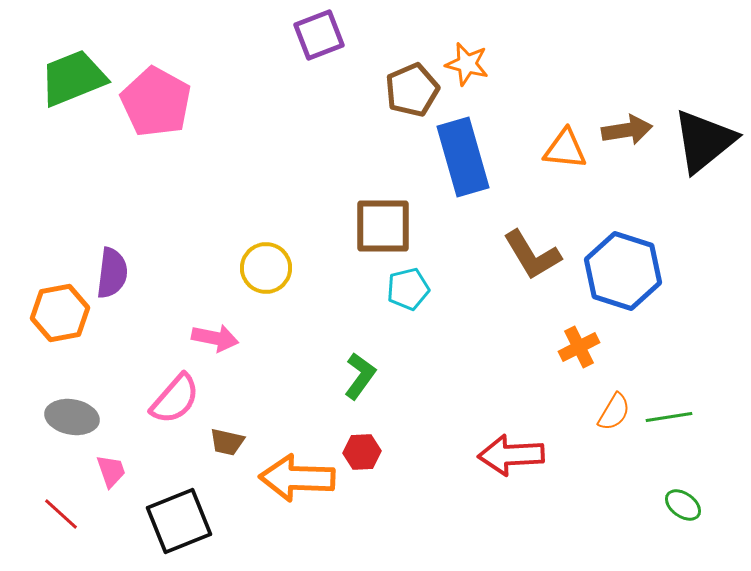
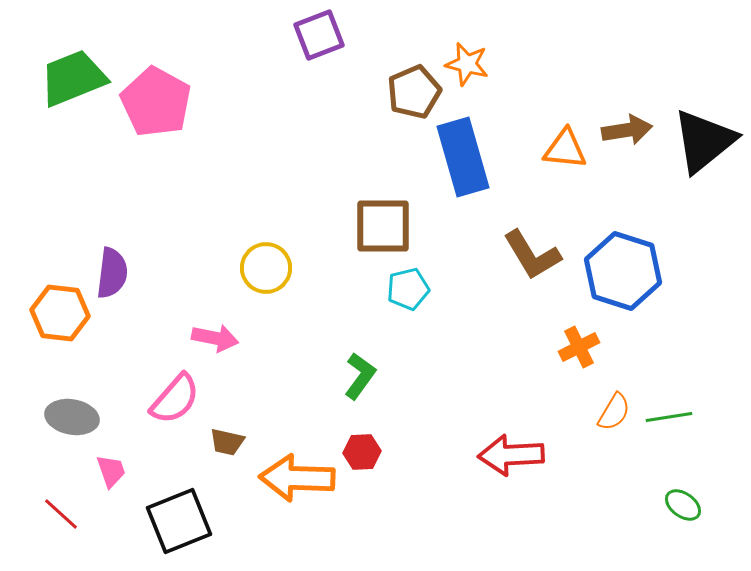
brown pentagon: moved 2 px right, 2 px down
orange hexagon: rotated 18 degrees clockwise
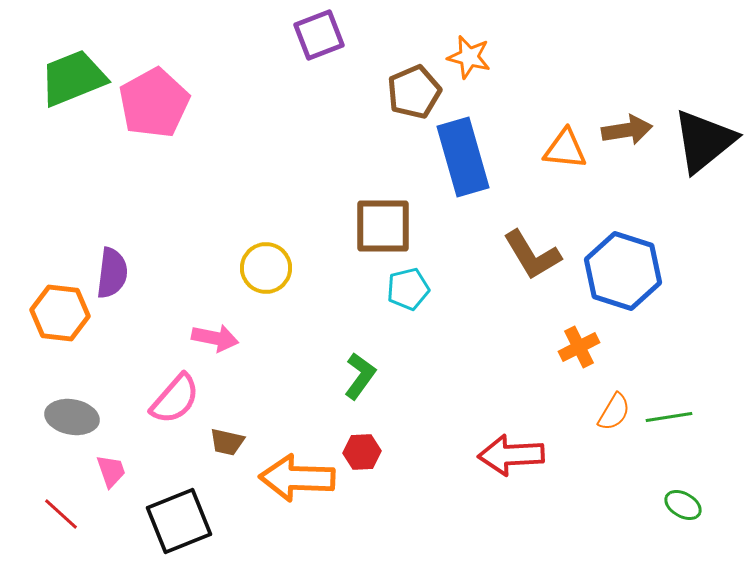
orange star: moved 2 px right, 7 px up
pink pentagon: moved 2 px left, 1 px down; rotated 14 degrees clockwise
green ellipse: rotated 6 degrees counterclockwise
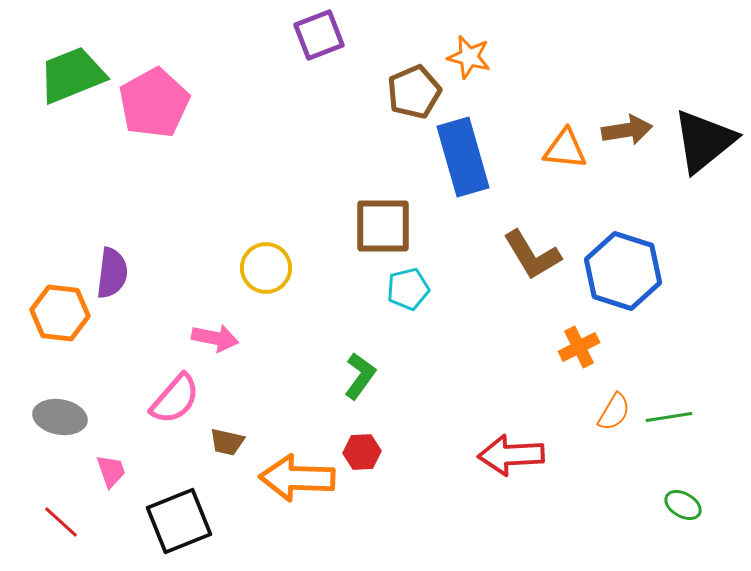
green trapezoid: moved 1 px left, 3 px up
gray ellipse: moved 12 px left
red line: moved 8 px down
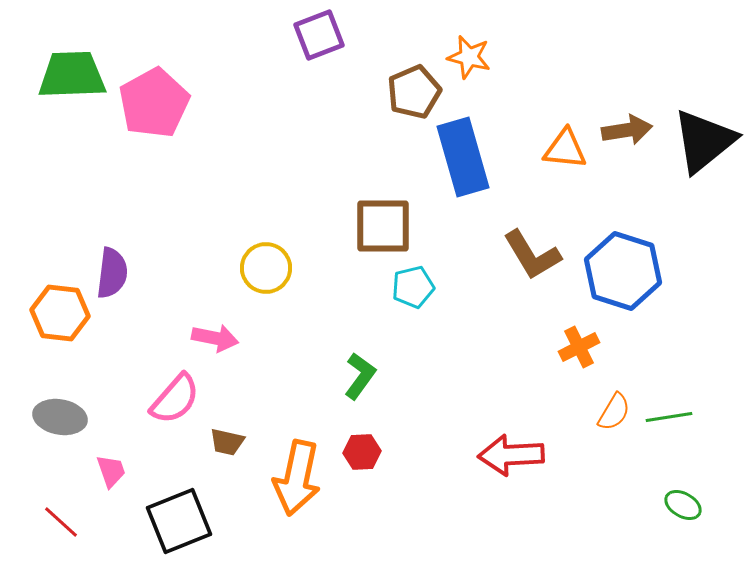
green trapezoid: rotated 20 degrees clockwise
cyan pentagon: moved 5 px right, 2 px up
orange arrow: rotated 80 degrees counterclockwise
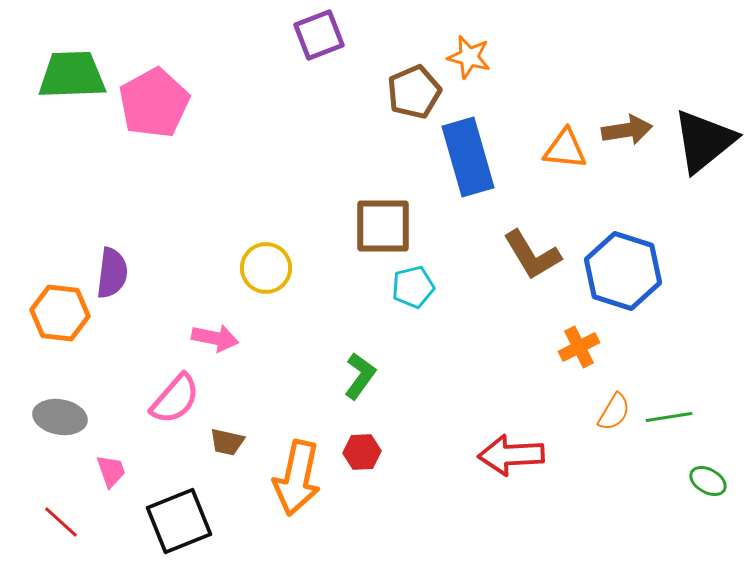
blue rectangle: moved 5 px right
green ellipse: moved 25 px right, 24 px up
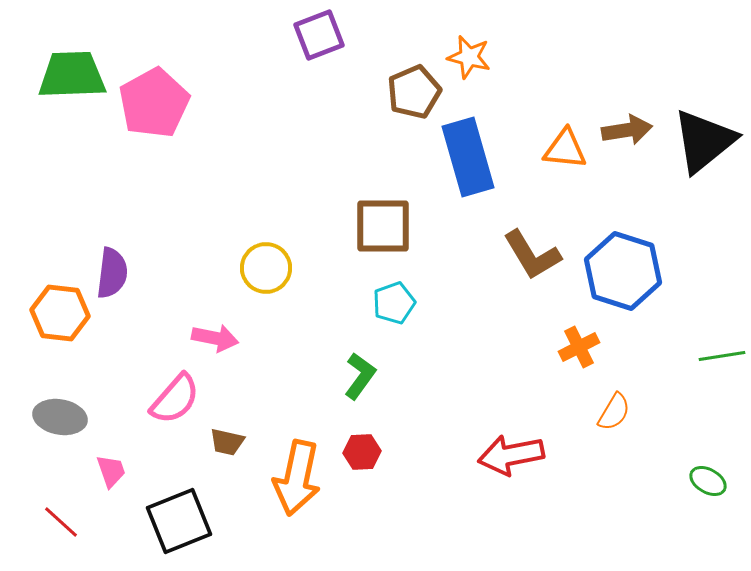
cyan pentagon: moved 19 px left, 16 px down; rotated 6 degrees counterclockwise
green line: moved 53 px right, 61 px up
red arrow: rotated 8 degrees counterclockwise
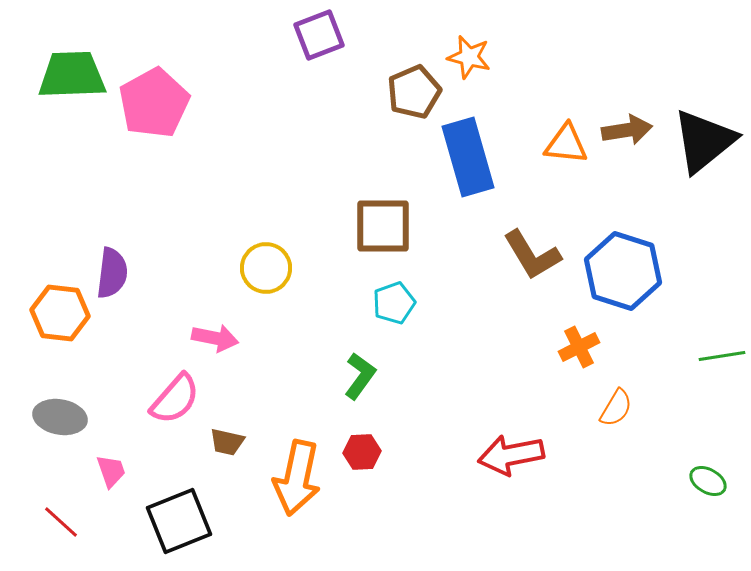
orange triangle: moved 1 px right, 5 px up
orange semicircle: moved 2 px right, 4 px up
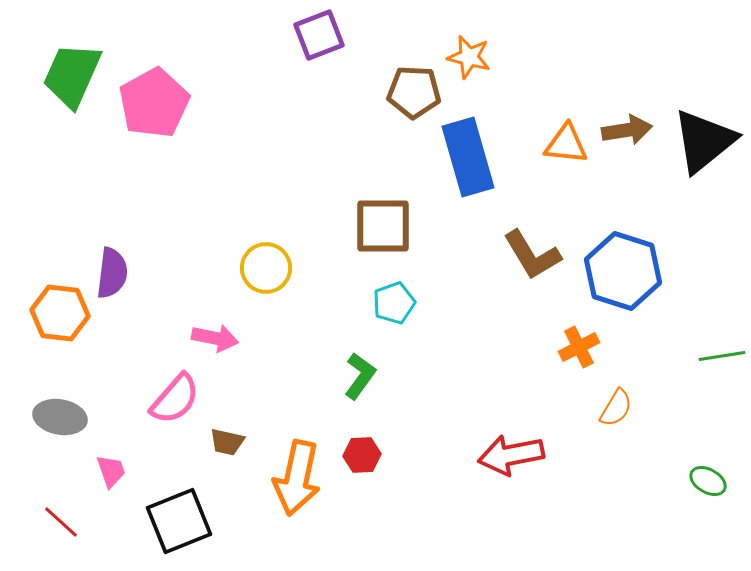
green trapezoid: rotated 64 degrees counterclockwise
brown pentagon: rotated 26 degrees clockwise
red hexagon: moved 3 px down
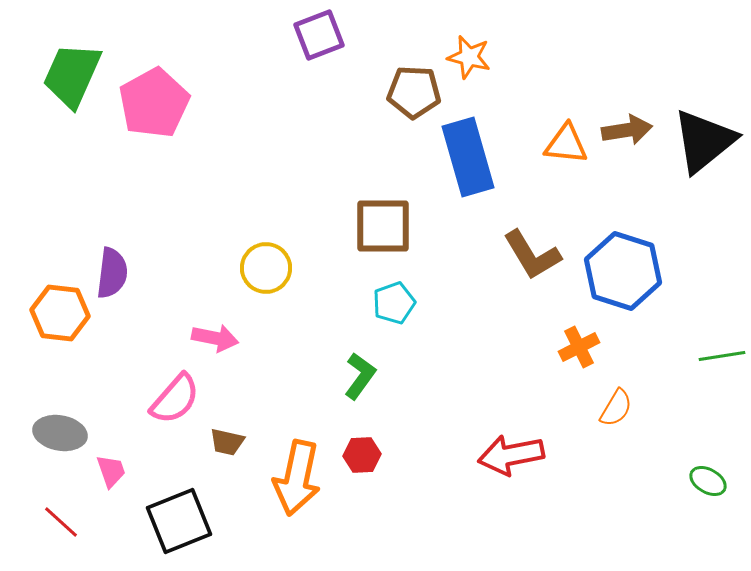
gray ellipse: moved 16 px down
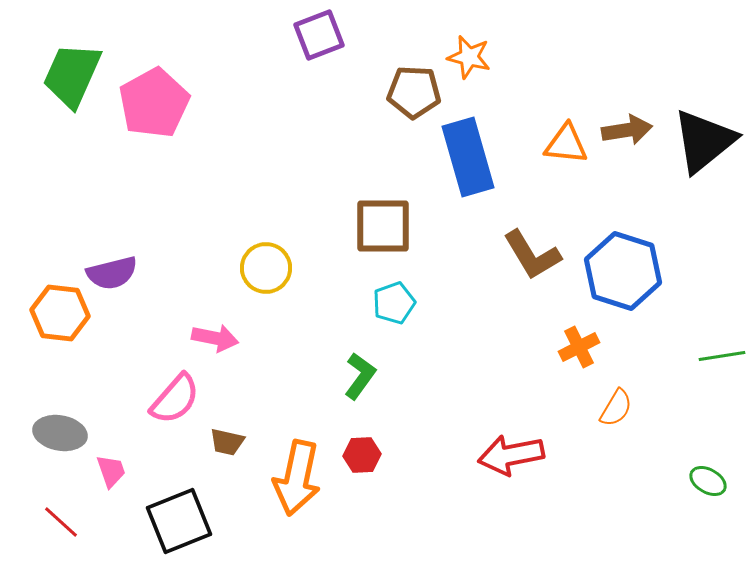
purple semicircle: rotated 69 degrees clockwise
